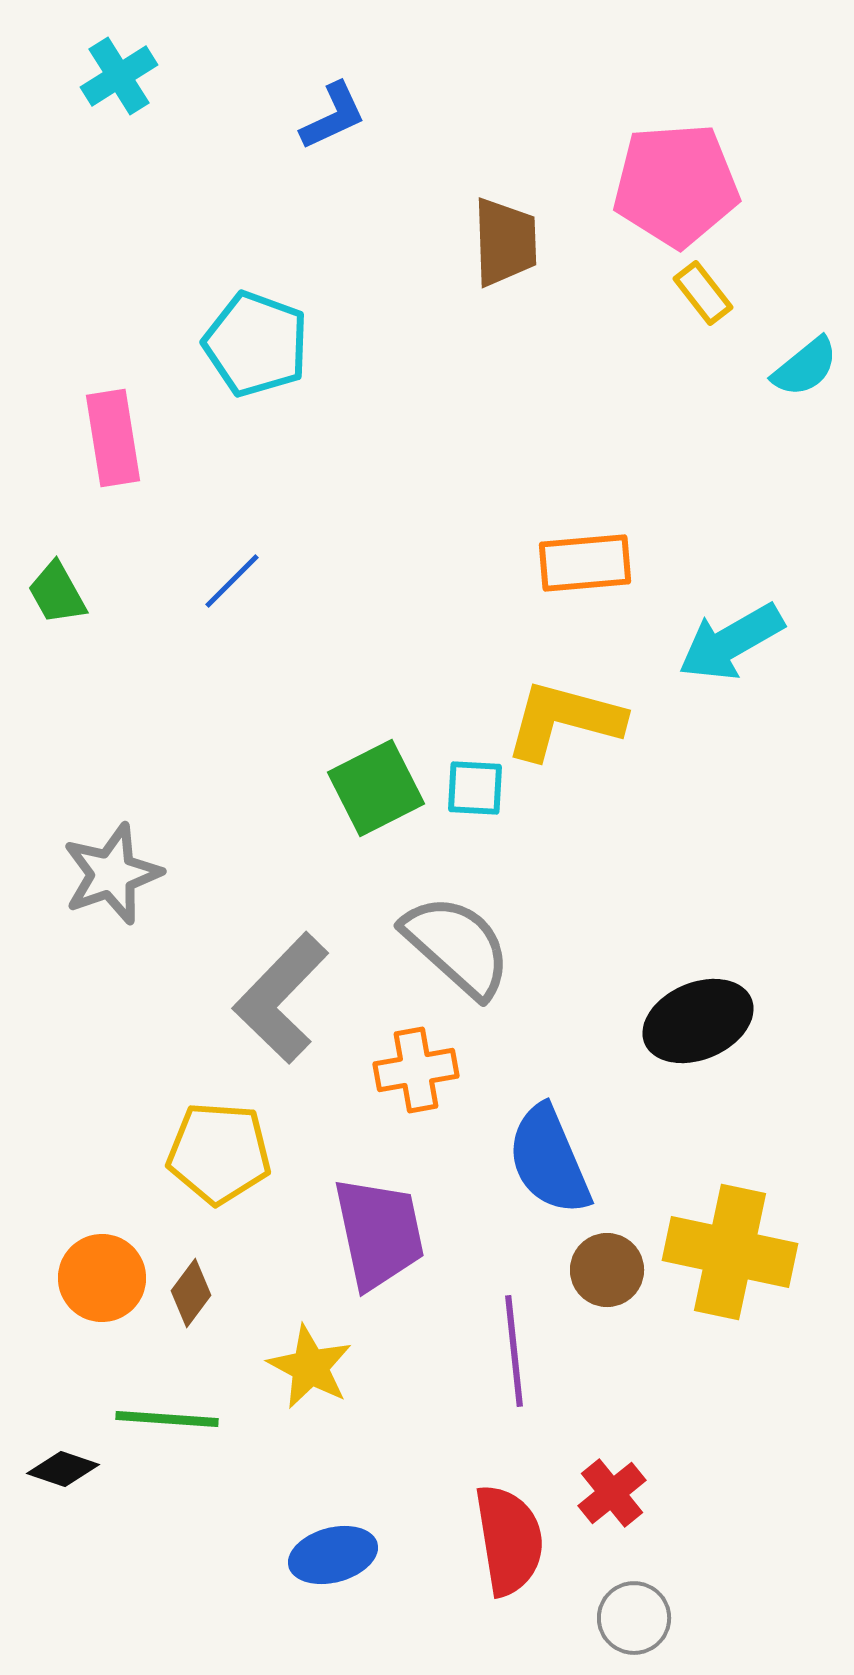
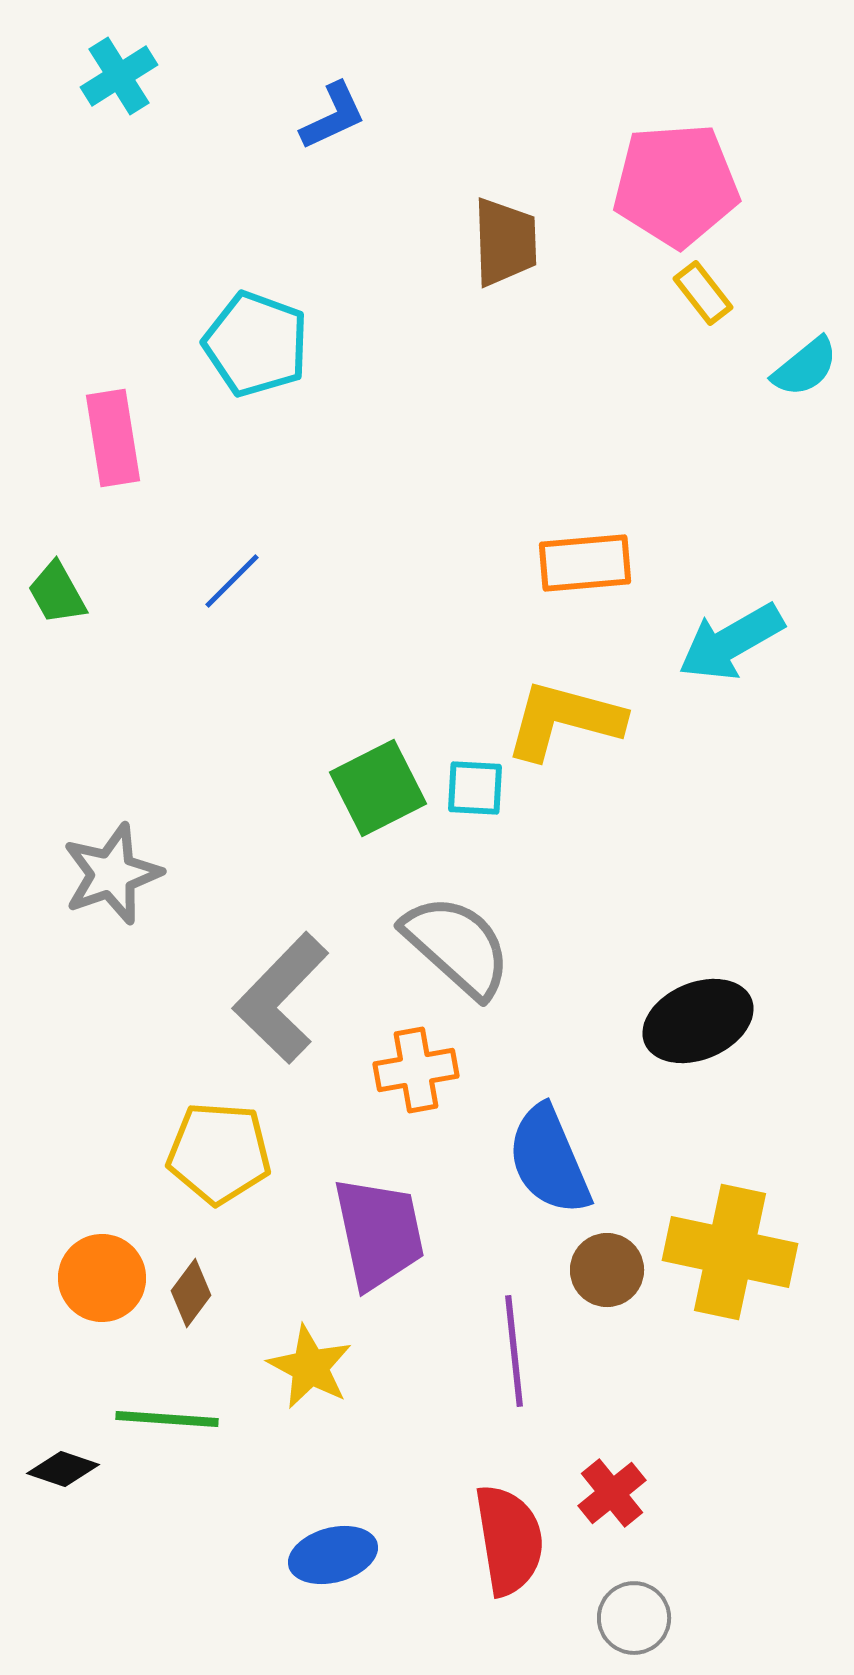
green square: moved 2 px right
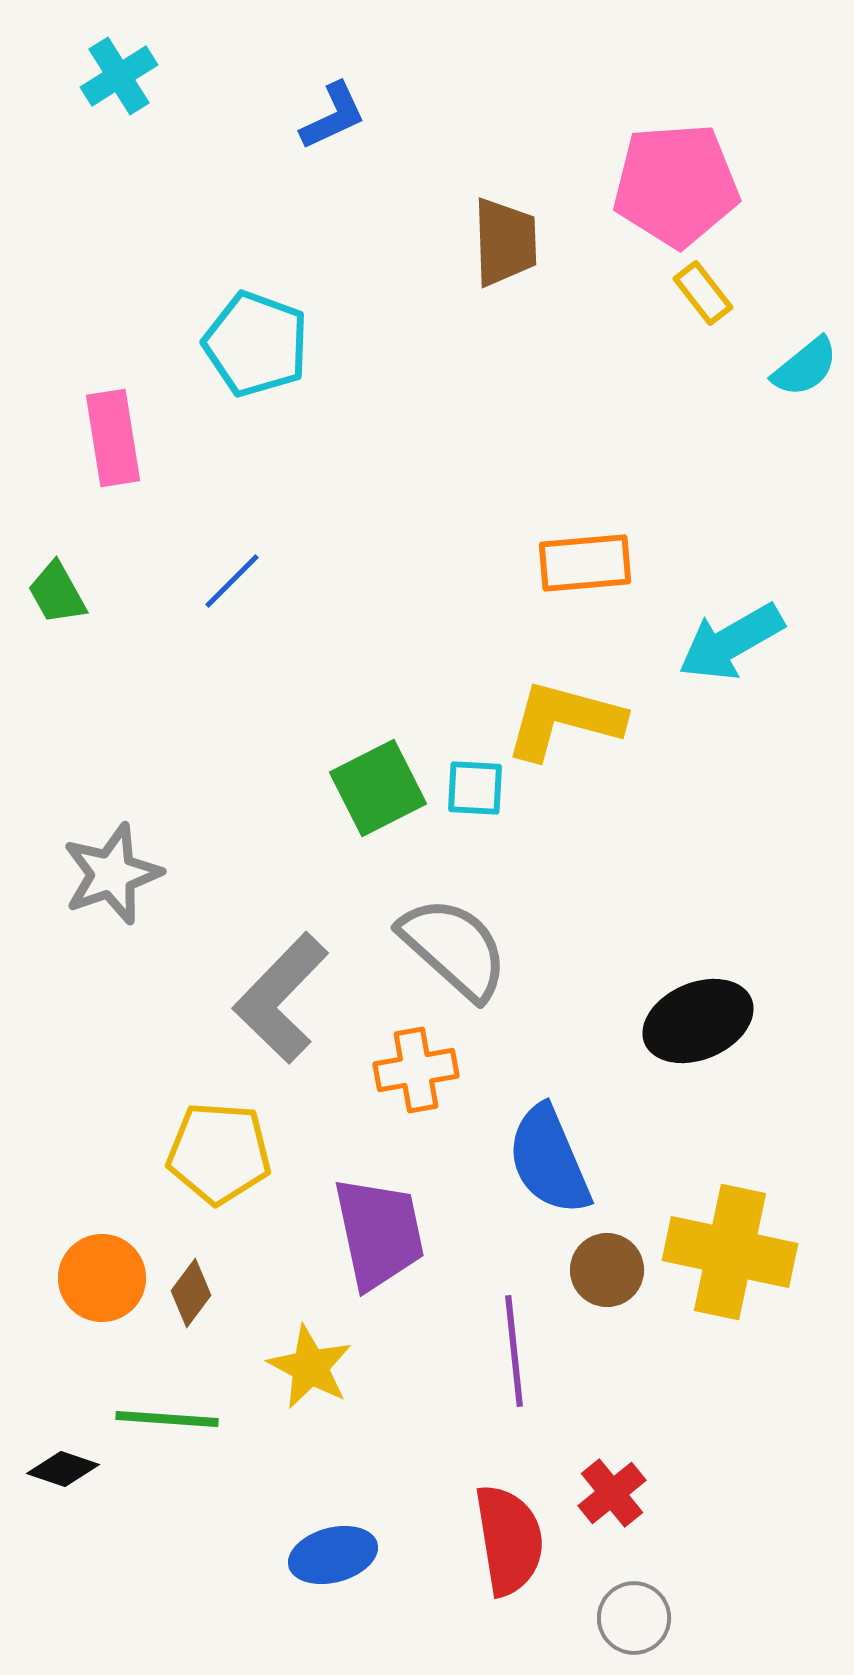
gray semicircle: moved 3 px left, 2 px down
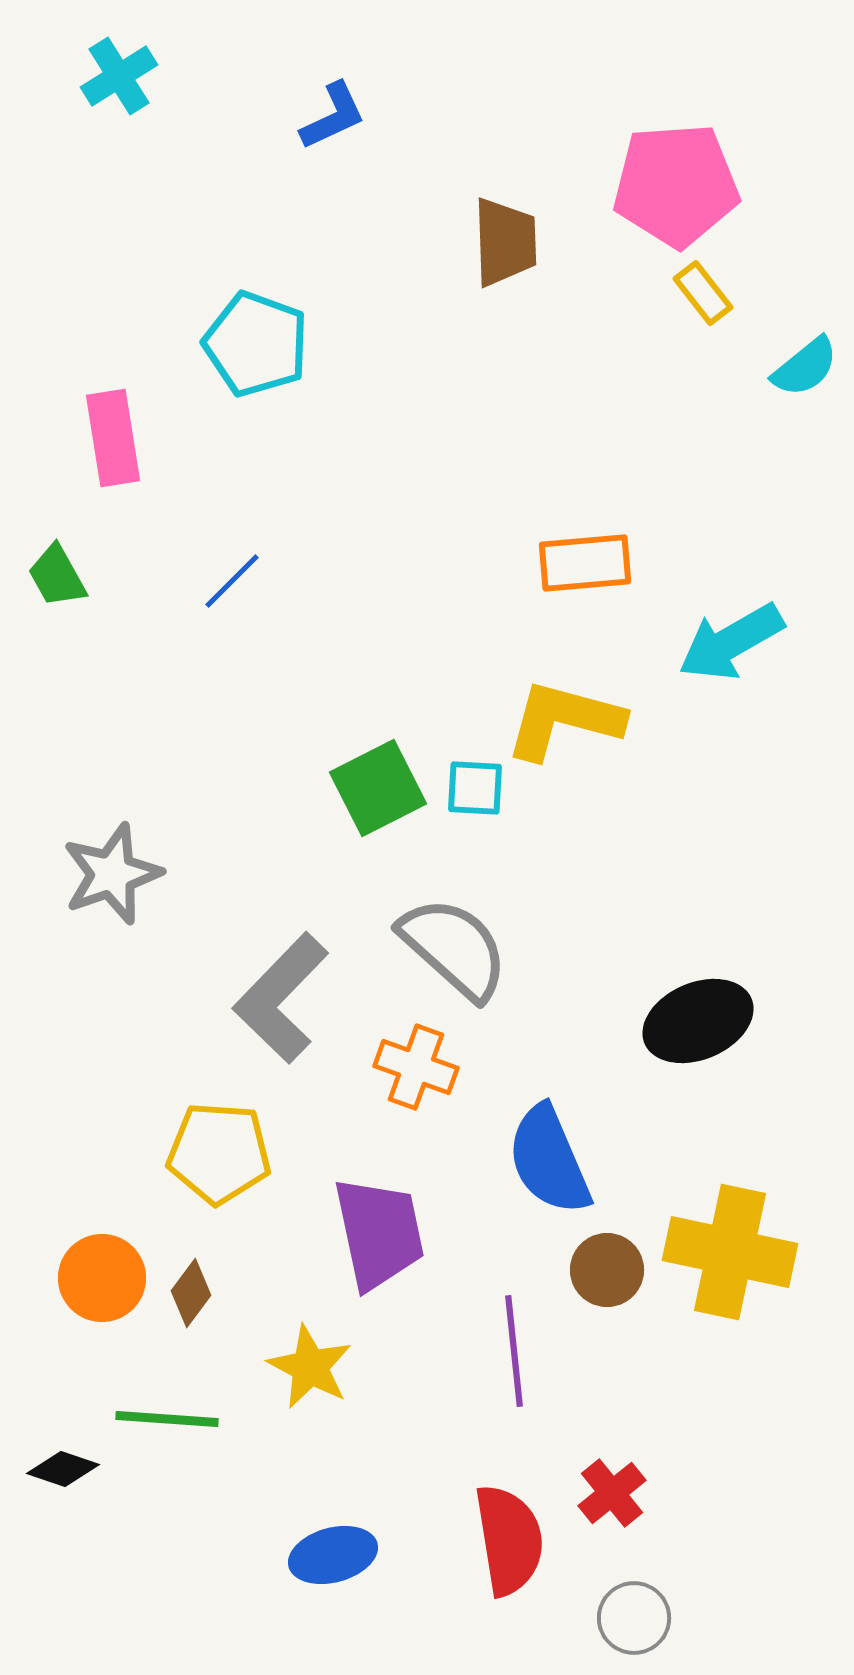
green trapezoid: moved 17 px up
orange cross: moved 3 px up; rotated 30 degrees clockwise
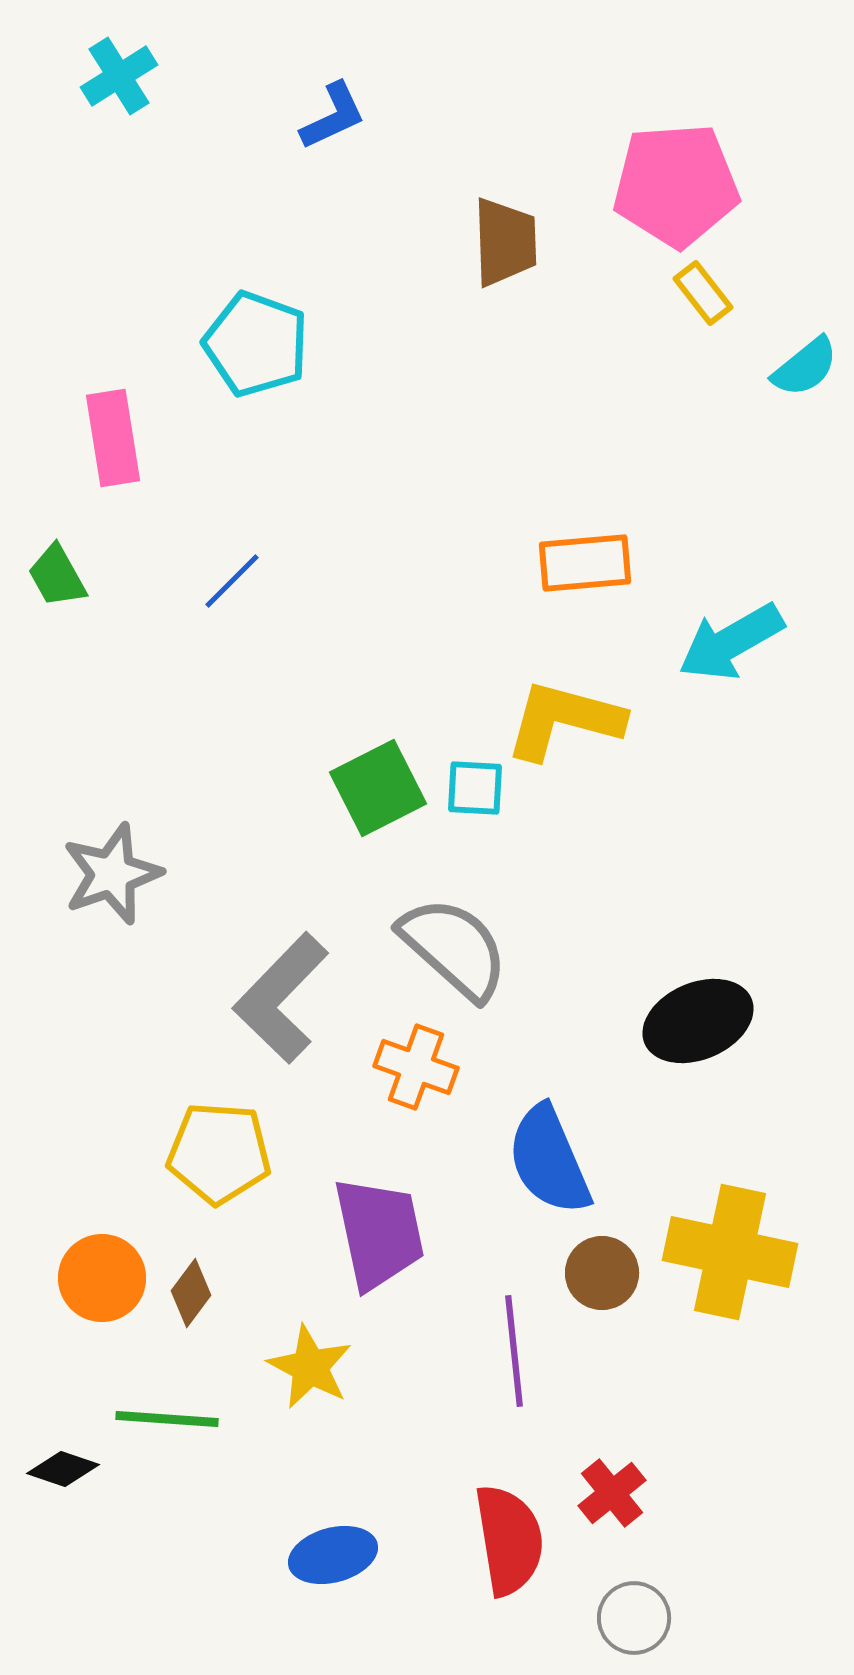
brown circle: moved 5 px left, 3 px down
